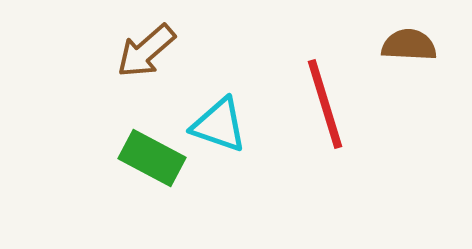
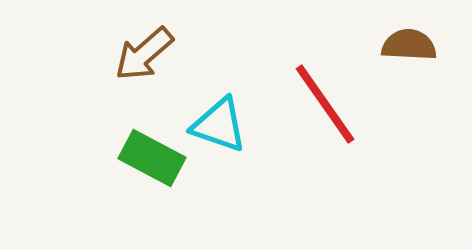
brown arrow: moved 2 px left, 3 px down
red line: rotated 18 degrees counterclockwise
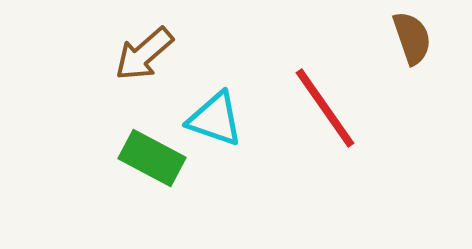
brown semicircle: moved 3 px right, 7 px up; rotated 68 degrees clockwise
red line: moved 4 px down
cyan triangle: moved 4 px left, 6 px up
